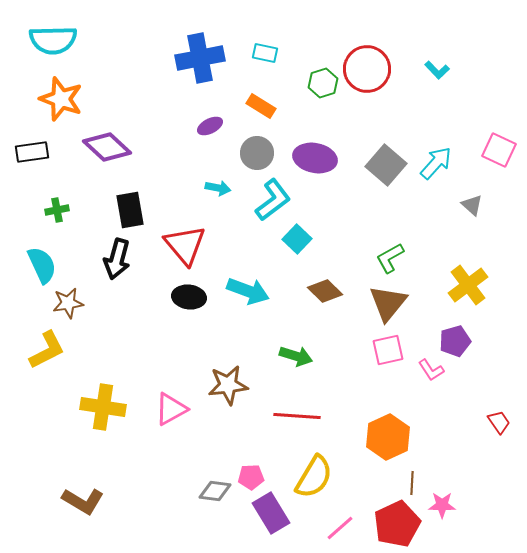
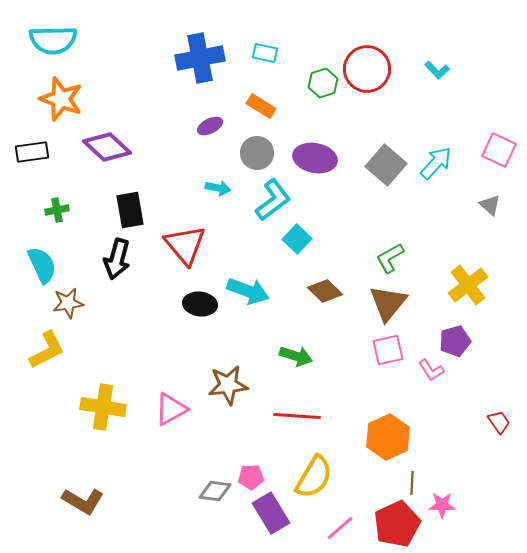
gray triangle at (472, 205): moved 18 px right
black ellipse at (189, 297): moved 11 px right, 7 px down
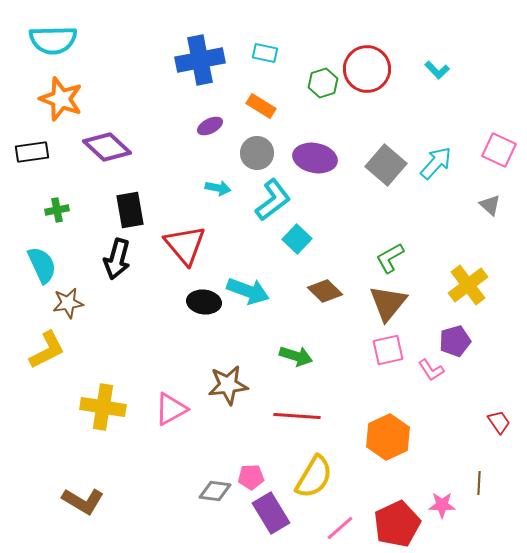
blue cross at (200, 58): moved 2 px down
black ellipse at (200, 304): moved 4 px right, 2 px up
brown line at (412, 483): moved 67 px right
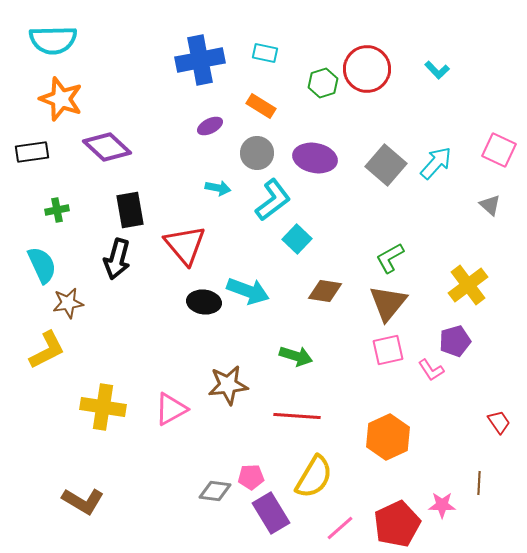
brown diamond at (325, 291): rotated 36 degrees counterclockwise
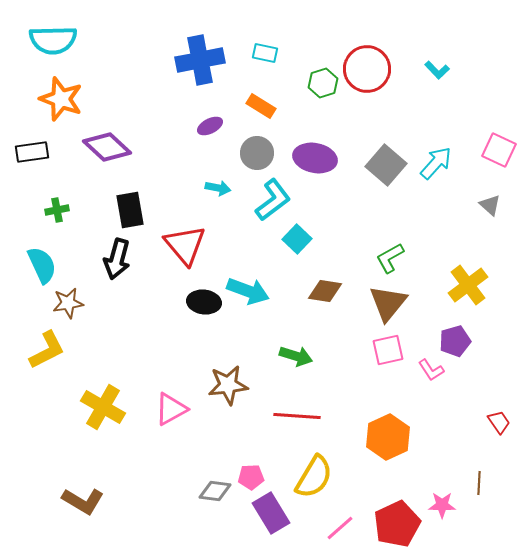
yellow cross at (103, 407): rotated 21 degrees clockwise
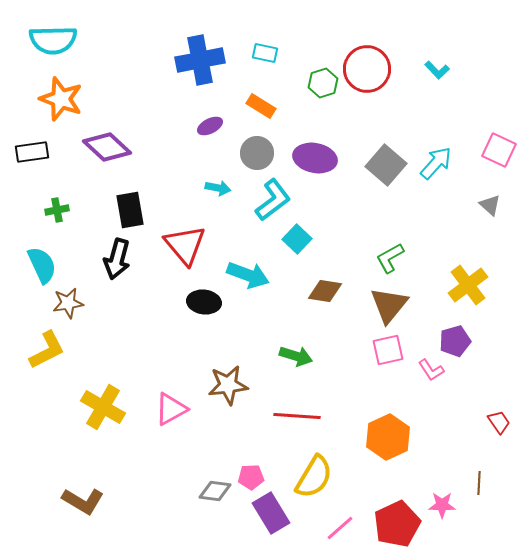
cyan arrow at (248, 291): moved 16 px up
brown triangle at (388, 303): moved 1 px right, 2 px down
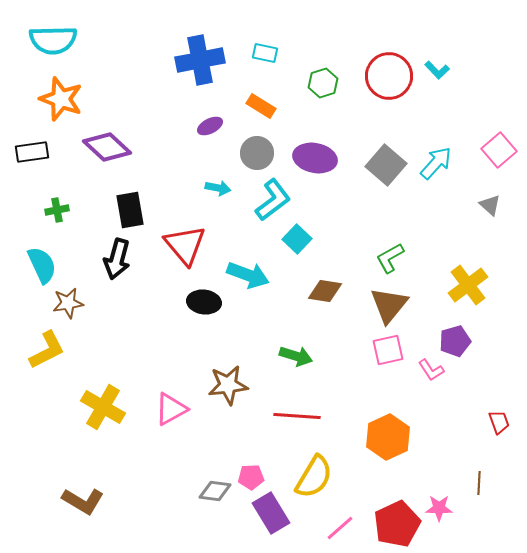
red circle at (367, 69): moved 22 px right, 7 px down
pink square at (499, 150): rotated 24 degrees clockwise
red trapezoid at (499, 422): rotated 15 degrees clockwise
pink star at (442, 505): moved 3 px left, 3 px down
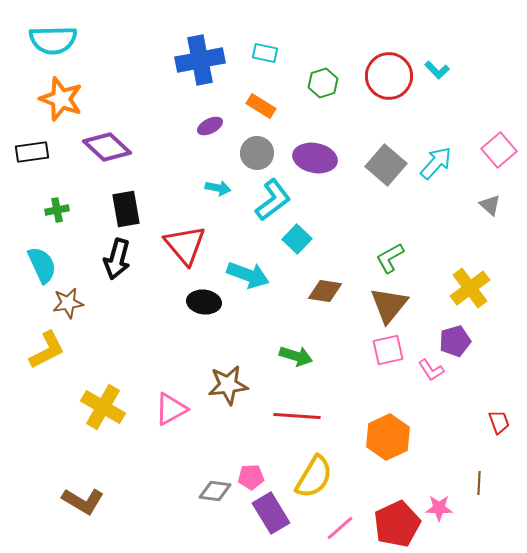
black rectangle at (130, 210): moved 4 px left, 1 px up
yellow cross at (468, 285): moved 2 px right, 3 px down
